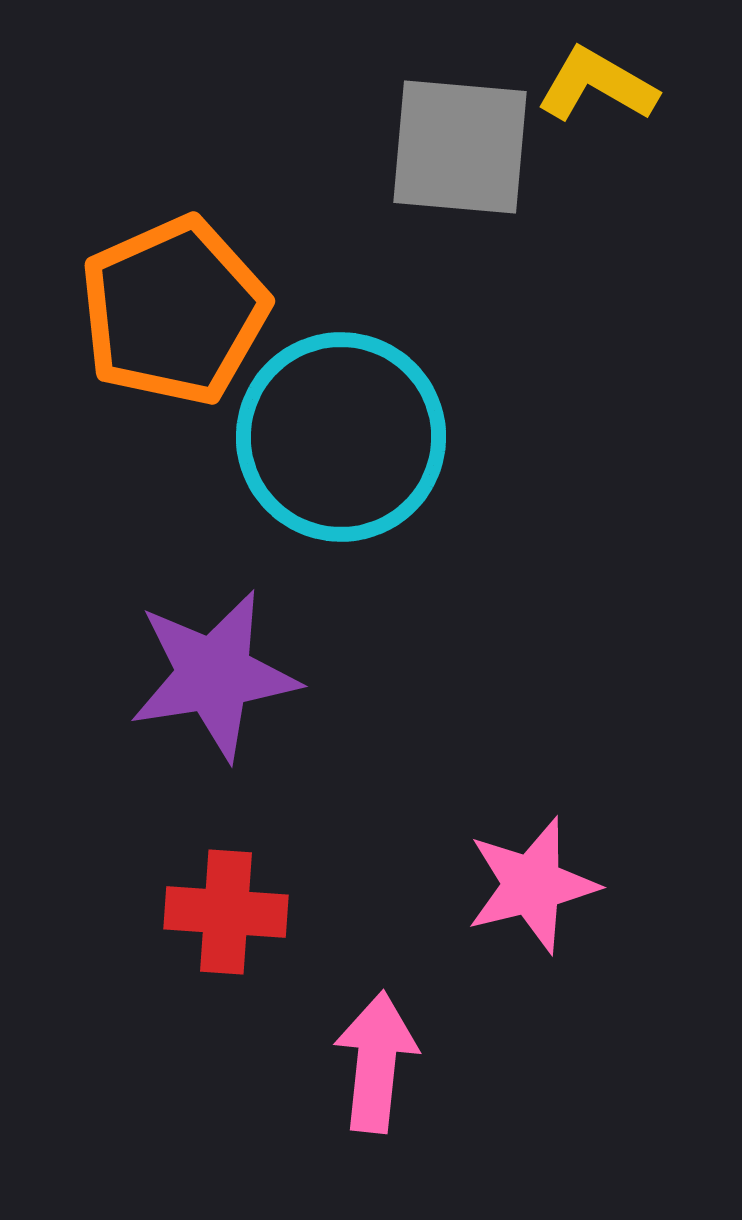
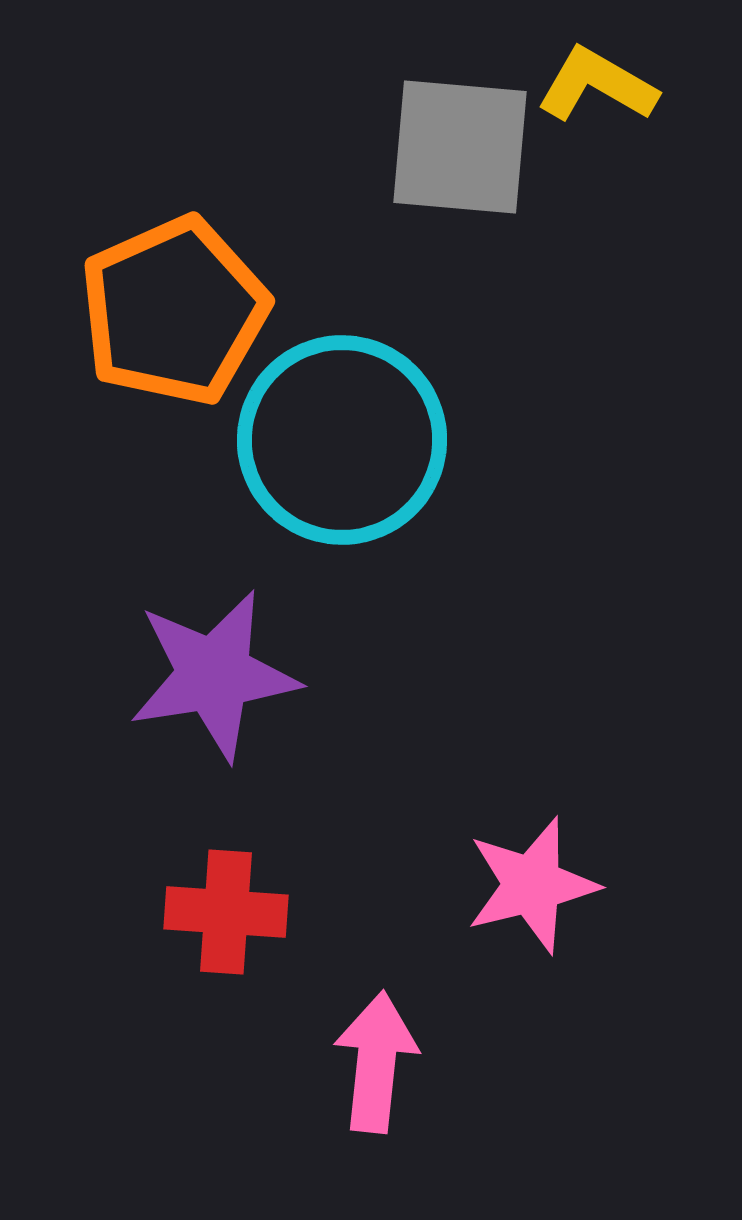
cyan circle: moved 1 px right, 3 px down
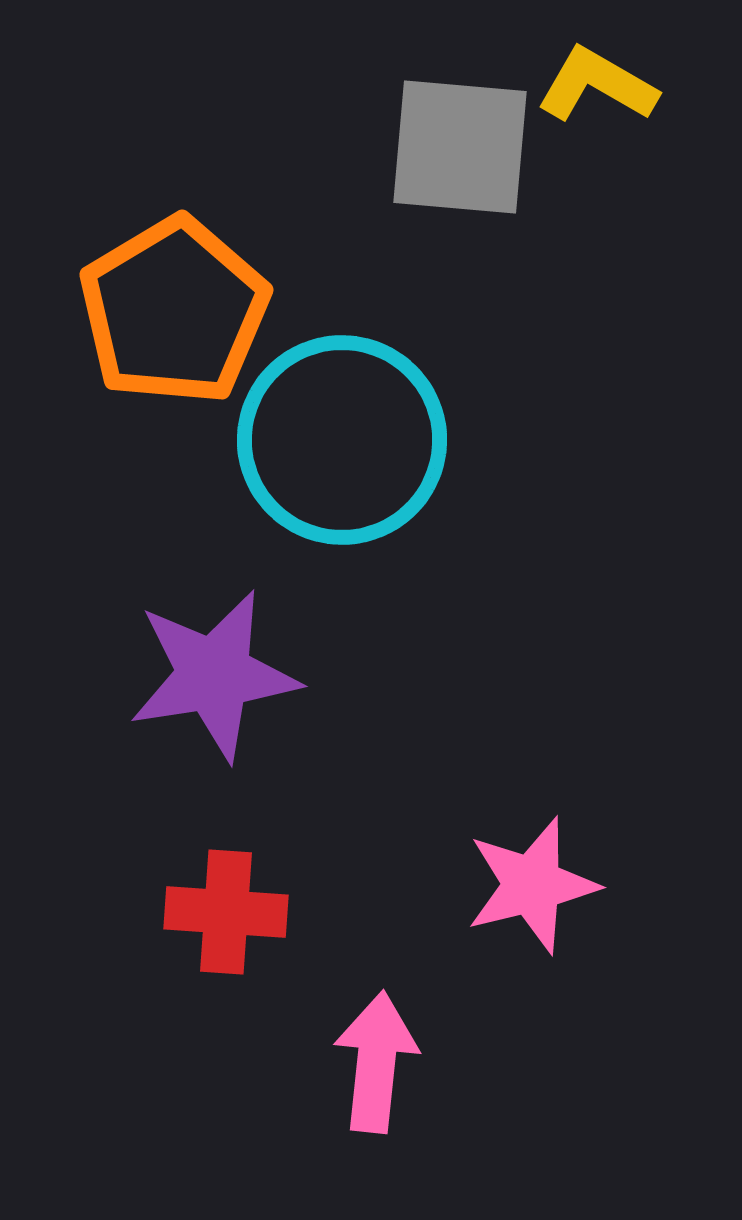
orange pentagon: rotated 7 degrees counterclockwise
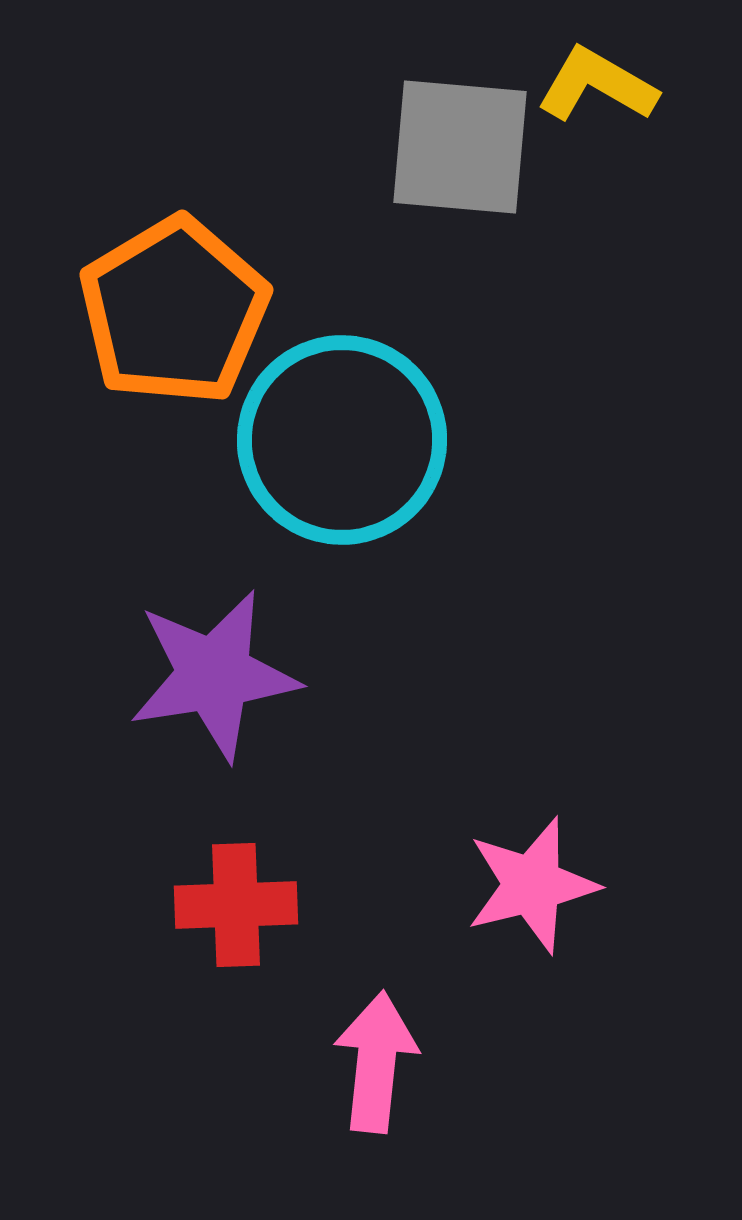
red cross: moved 10 px right, 7 px up; rotated 6 degrees counterclockwise
